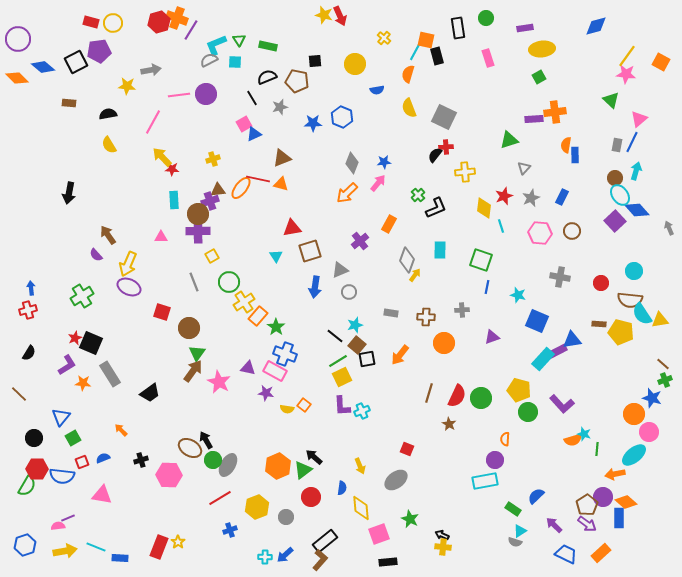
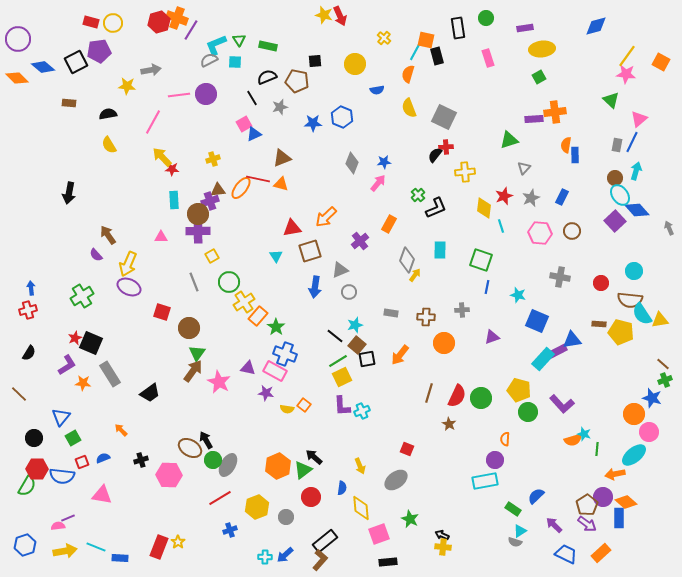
orange arrow at (347, 193): moved 21 px left, 24 px down
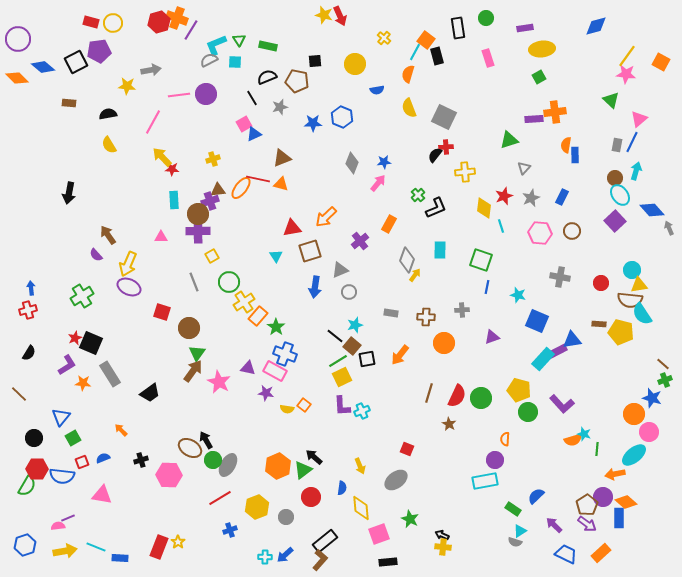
orange square at (426, 40): rotated 24 degrees clockwise
blue diamond at (637, 210): moved 15 px right
cyan circle at (634, 271): moved 2 px left, 1 px up
yellow triangle at (660, 320): moved 21 px left, 35 px up
brown square at (357, 345): moved 5 px left, 1 px down
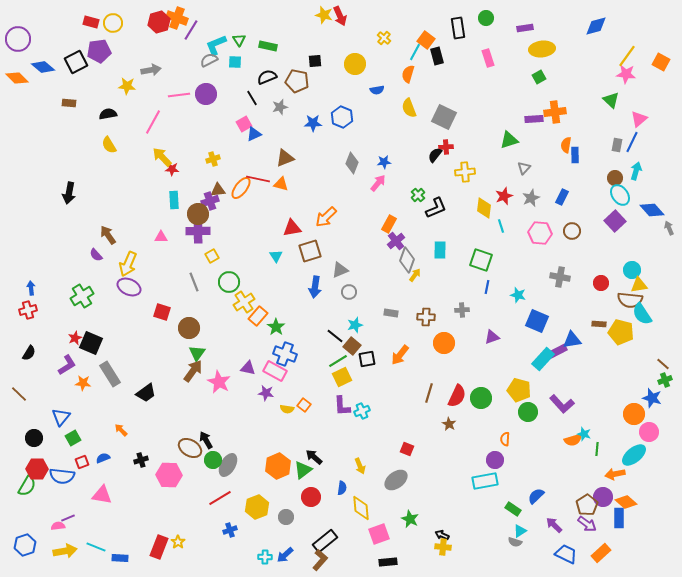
brown triangle at (282, 158): moved 3 px right
purple cross at (360, 241): moved 36 px right
black trapezoid at (150, 393): moved 4 px left
